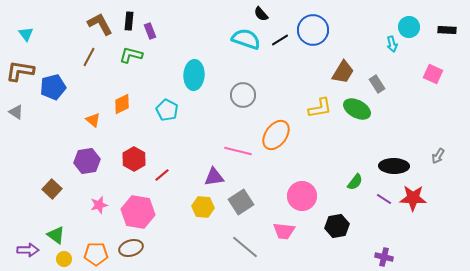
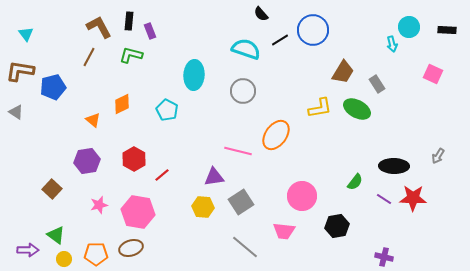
brown L-shape at (100, 24): moved 1 px left, 3 px down
cyan semicircle at (246, 39): moved 10 px down
gray circle at (243, 95): moved 4 px up
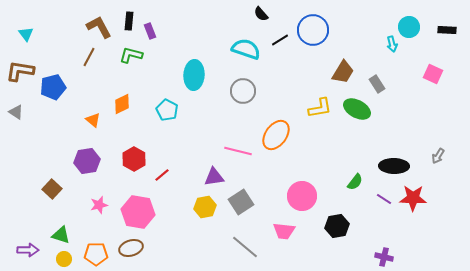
yellow hexagon at (203, 207): moved 2 px right; rotated 15 degrees counterclockwise
green triangle at (56, 235): moved 5 px right; rotated 18 degrees counterclockwise
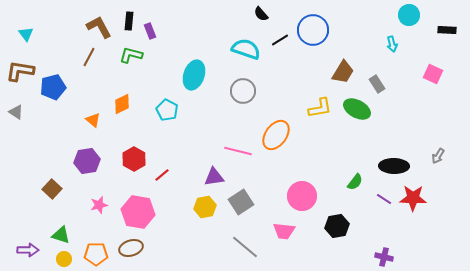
cyan circle at (409, 27): moved 12 px up
cyan ellipse at (194, 75): rotated 16 degrees clockwise
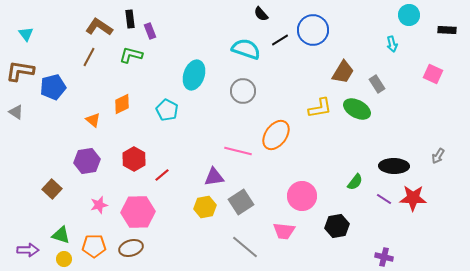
black rectangle at (129, 21): moved 1 px right, 2 px up; rotated 12 degrees counterclockwise
brown L-shape at (99, 27): rotated 28 degrees counterclockwise
pink hexagon at (138, 212): rotated 12 degrees counterclockwise
orange pentagon at (96, 254): moved 2 px left, 8 px up
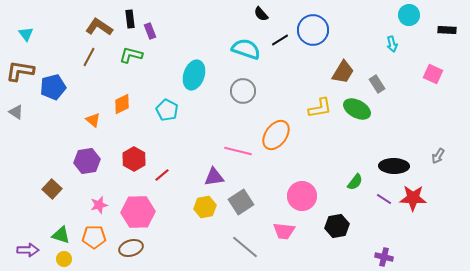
orange pentagon at (94, 246): moved 9 px up
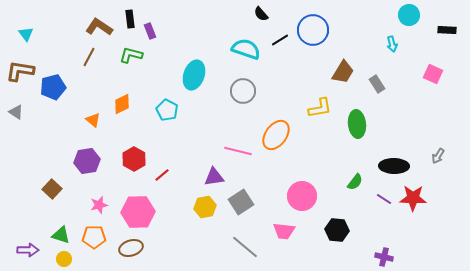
green ellipse at (357, 109): moved 15 px down; rotated 56 degrees clockwise
black hexagon at (337, 226): moved 4 px down; rotated 15 degrees clockwise
